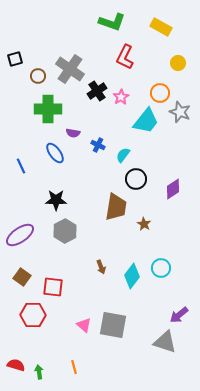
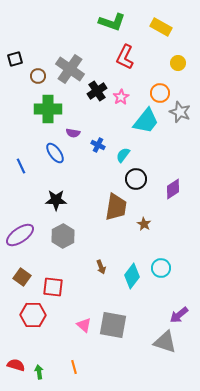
gray hexagon: moved 2 px left, 5 px down
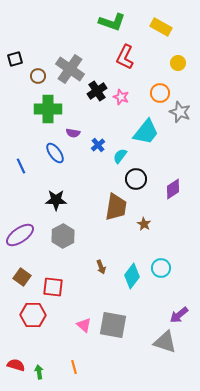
pink star: rotated 21 degrees counterclockwise
cyan trapezoid: moved 11 px down
blue cross: rotated 24 degrees clockwise
cyan semicircle: moved 3 px left, 1 px down
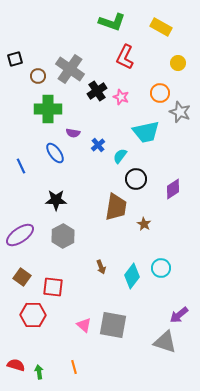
cyan trapezoid: rotated 40 degrees clockwise
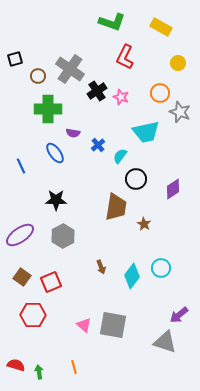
red square: moved 2 px left, 5 px up; rotated 30 degrees counterclockwise
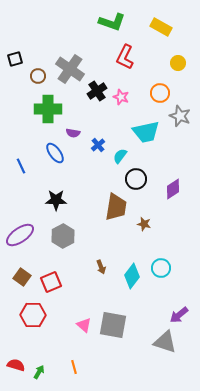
gray star: moved 4 px down
brown star: rotated 16 degrees counterclockwise
green arrow: rotated 40 degrees clockwise
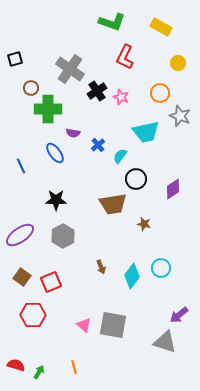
brown circle: moved 7 px left, 12 px down
brown trapezoid: moved 3 px left, 3 px up; rotated 72 degrees clockwise
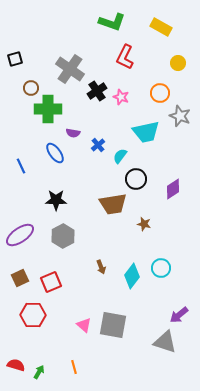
brown square: moved 2 px left, 1 px down; rotated 30 degrees clockwise
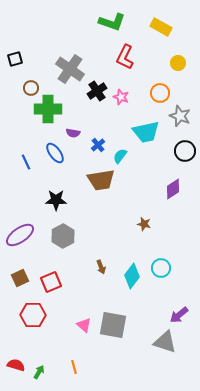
blue line: moved 5 px right, 4 px up
black circle: moved 49 px right, 28 px up
brown trapezoid: moved 12 px left, 24 px up
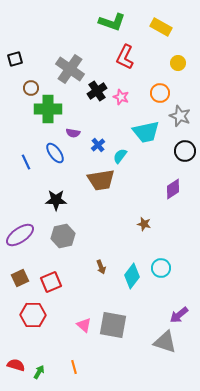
gray hexagon: rotated 15 degrees clockwise
